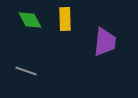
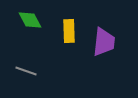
yellow rectangle: moved 4 px right, 12 px down
purple trapezoid: moved 1 px left
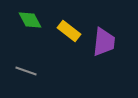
yellow rectangle: rotated 50 degrees counterclockwise
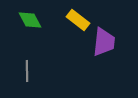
yellow rectangle: moved 9 px right, 11 px up
gray line: moved 1 px right; rotated 70 degrees clockwise
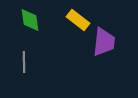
green diamond: rotated 20 degrees clockwise
gray line: moved 3 px left, 9 px up
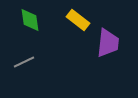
purple trapezoid: moved 4 px right, 1 px down
gray line: rotated 65 degrees clockwise
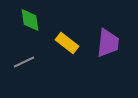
yellow rectangle: moved 11 px left, 23 px down
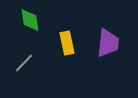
yellow rectangle: rotated 40 degrees clockwise
gray line: moved 1 px down; rotated 20 degrees counterclockwise
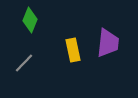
green diamond: rotated 30 degrees clockwise
yellow rectangle: moved 6 px right, 7 px down
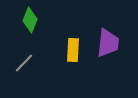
yellow rectangle: rotated 15 degrees clockwise
